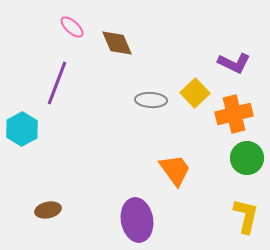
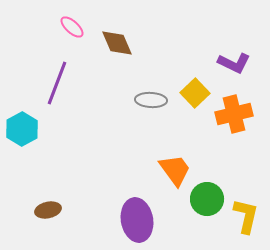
green circle: moved 40 px left, 41 px down
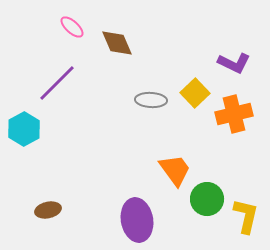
purple line: rotated 24 degrees clockwise
cyan hexagon: moved 2 px right
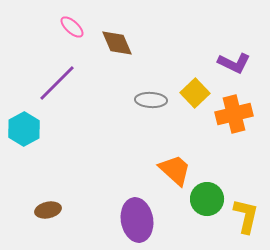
orange trapezoid: rotated 12 degrees counterclockwise
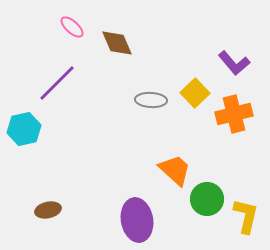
purple L-shape: rotated 24 degrees clockwise
cyan hexagon: rotated 16 degrees clockwise
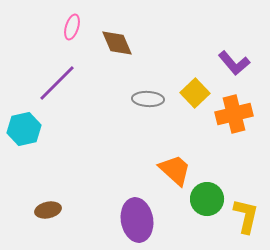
pink ellipse: rotated 65 degrees clockwise
gray ellipse: moved 3 px left, 1 px up
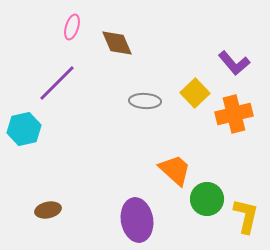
gray ellipse: moved 3 px left, 2 px down
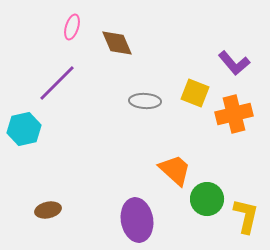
yellow square: rotated 24 degrees counterclockwise
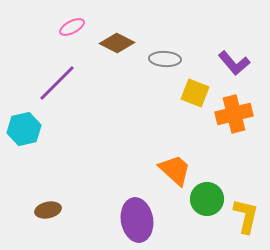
pink ellipse: rotated 45 degrees clockwise
brown diamond: rotated 40 degrees counterclockwise
gray ellipse: moved 20 px right, 42 px up
